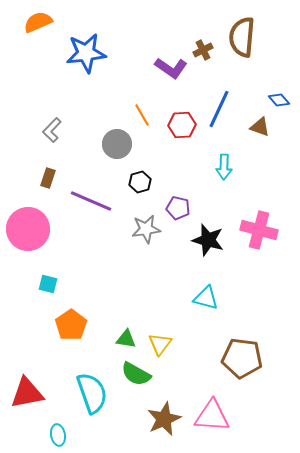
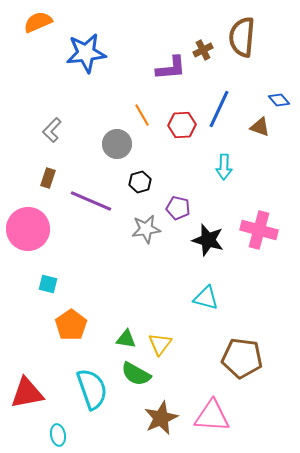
purple L-shape: rotated 40 degrees counterclockwise
cyan semicircle: moved 4 px up
brown star: moved 3 px left, 1 px up
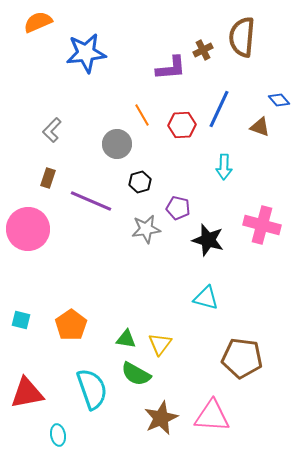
pink cross: moved 3 px right, 5 px up
cyan square: moved 27 px left, 36 px down
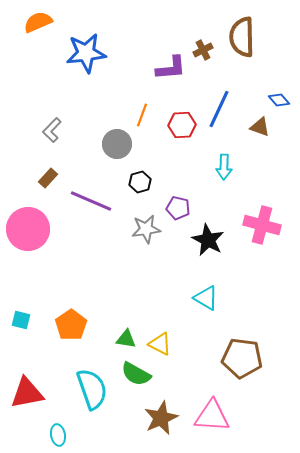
brown semicircle: rotated 6 degrees counterclockwise
orange line: rotated 50 degrees clockwise
brown rectangle: rotated 24 degrees clockwise
black star: rotated 12 degrees clockwise
cyan triangle: rotated 16 degrees clockwise
yellow triangle: rotated 40 degrees counterclockwise
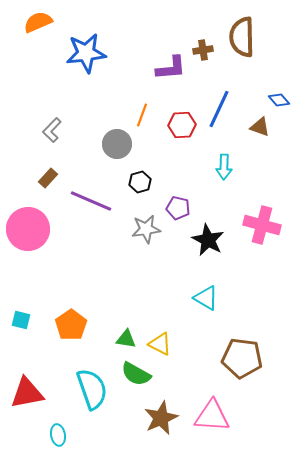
brown cross: rotated 18 degrees clockwise
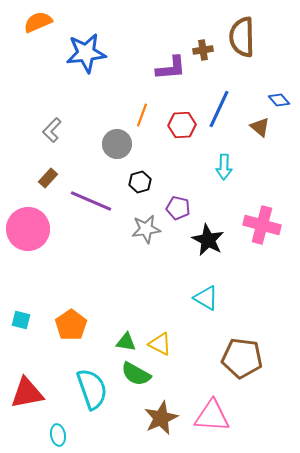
brown triangle: rotated 20 degrees clockwise
green triangle: moved 3 px down
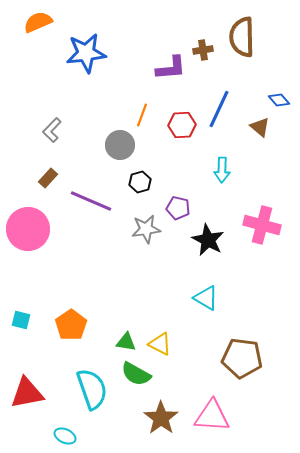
gray circle: moved 3 px right, 1 px down
cyan arrow: moved 2 px left, 3 px down
brown star: rotated 12 degrees counterclockwise
cyan ellipse: moved 7 px right, 1 px down; rotated 55 degrees counterclockwise
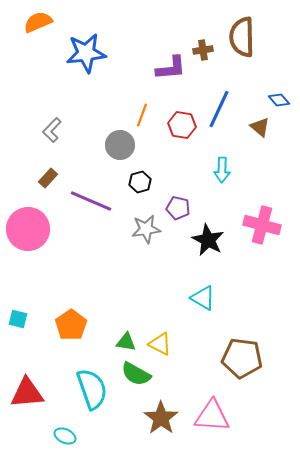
red hexagon: rotated 12 degrees clockwise
cyan triangle: moved 3 px left
cyan square: moved 3 px left, 1 px up
red triangle: rotated 6 degrees clockwise
